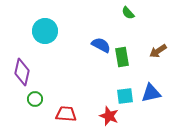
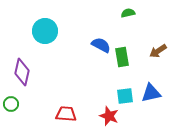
green semicircle: rotated 120 degrees clockwise
green circle: moved 24 px left, 5 px down
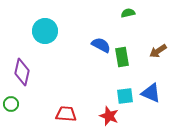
blue triangle: rotated 35 degrees clockwise
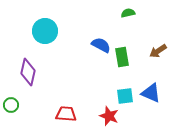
purple diamond: moved 6 px right
green circle: moved 1 px down
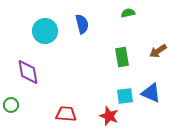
blue semicircle: moved 19 px left, 21 px up; rotated 48 degrees clockwise
purple diamond: rotated 24 degrees counterclockwise
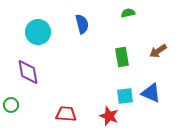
cyan circle: moved 7 px left, 1 px down
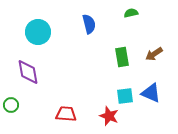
green semicircle: moved 3 px right
blue semicircle: moved 7 px right
brown arrow: moved 4 px left, 3 px down
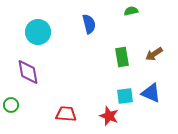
green semicircle: moved 2 px up
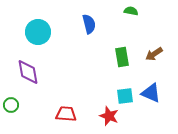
green semicircle: rotated 24 degrees clockwise
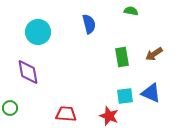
green circle: moved 1 px left, 3 px down
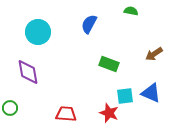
blue semicircle: rotated 138 degrees counterclockwise
green rectangle: moved 13 px left, 7 px down; rotated 60 degrees counterclockwise
red star: moved 3 px up
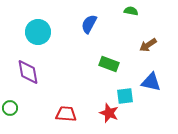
brown arrow: moved 6 px left, 9 px up
blue triangle: moved 11 px up; rotated 10 degrees counterclockwise
